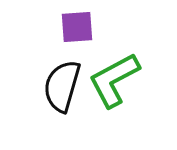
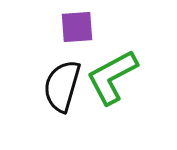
green L-shape: moved 2 px left, 3 px up
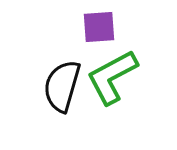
purple square: moved 22 px right
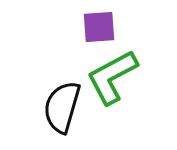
black semicircle: moved 21 px down
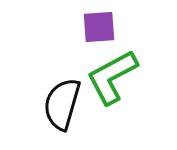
black semicircle: moved 3 px up
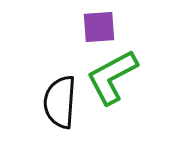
black semicircle: moved 2 px left, 2 px up; rotated 12 degrees counterclockwise
